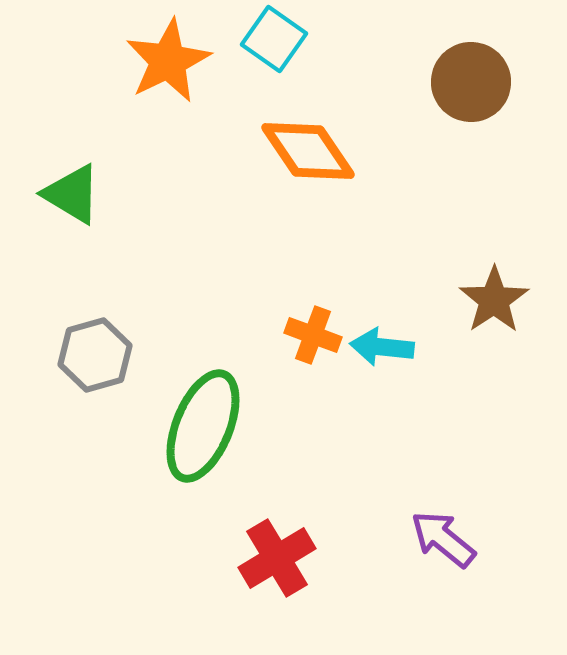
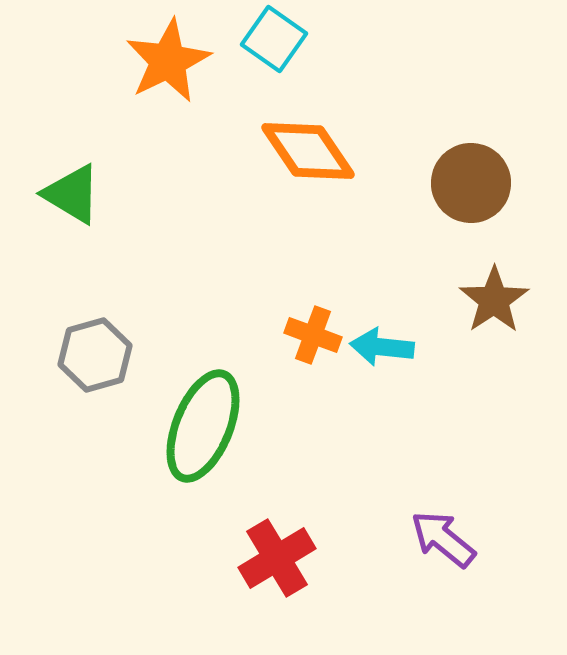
brown circle: moved 101 px down
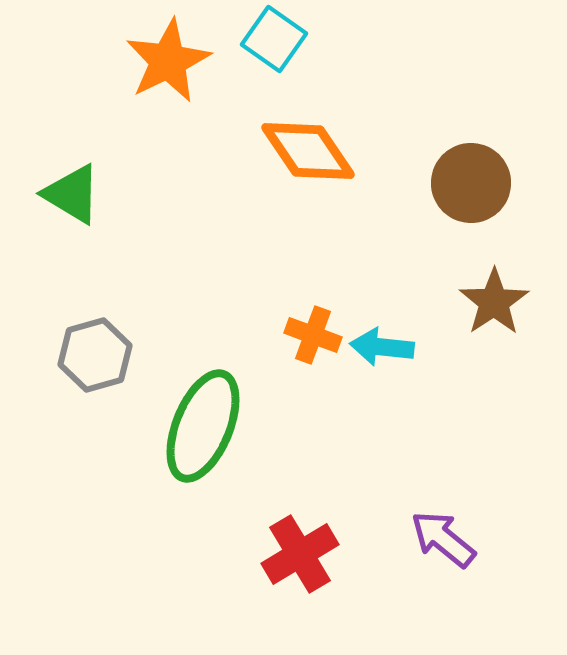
brown star: moved 2 px down
red cross: moved 23 px right, 4 px up
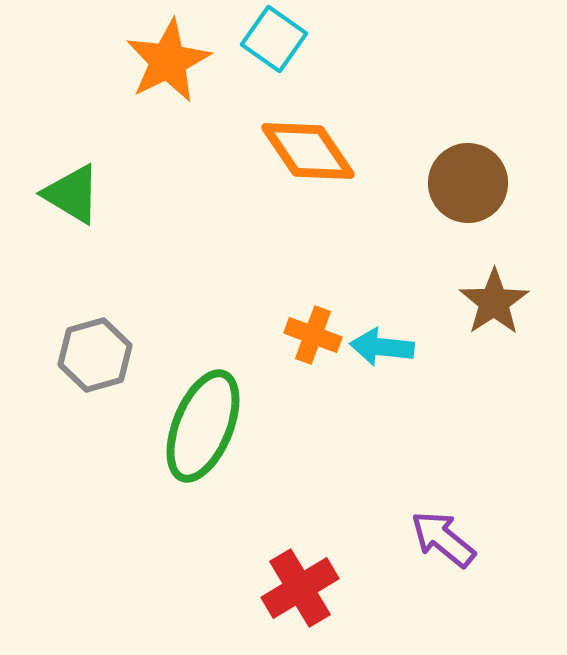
brown circle: moved 3 px left
red cross: moved 34 px down
